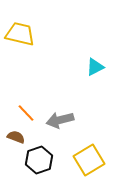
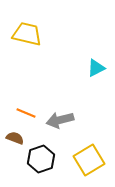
yellow trapezoid: moved 7 px right
cyan triangle: moved 1 px right, 1 px down
orange line: rotated 24 degrees counterclockwise
brown semicircle: moved 1 px left, 1 px down
black hexagon: moved 2 px right, 1 px up
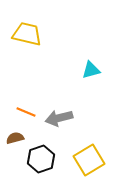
cyan triangle: moved 5 px left, 2 px down; rotated 12 degrees clockwise
orange line: moved 1 px up
gray arrow: moved 1 px left, 2 px up
brown semicircle: rotated 36 degrees counterclockwise
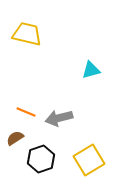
brown semicircle: rotated 18 degrees counterclockwise
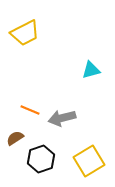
yellow trapezoid: moved 2 px left, 1 px up; rotated 140 degrees clockwise
orange line: moved 4 px right, 2 px up
gray arrow: moved 3 px right
yellow square: moved 1 px down
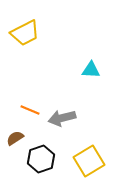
cyan triangle: rotated 18 degrees clockwise
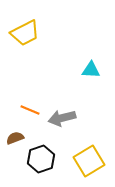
brown semicircle: rotated 12 degrees clockwise
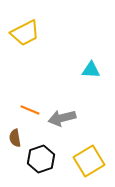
brown semicircle: rotated 78 degrees counterclockwise
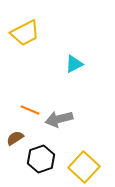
cyan triangle: moved 17 px left, 6 px up; rotated 30 degrees counterclockwise
gray arrow: moved 3 px left, 1 px down
brown semicircle: rotated 66 degrees clockwise
yellow square: moved 5 px left, 6 px down; rotated 16 degrees counterclockwise
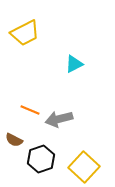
brown semicircle: moved 1 px left, 2 px down; rotated 120 degrees counterclockwise
